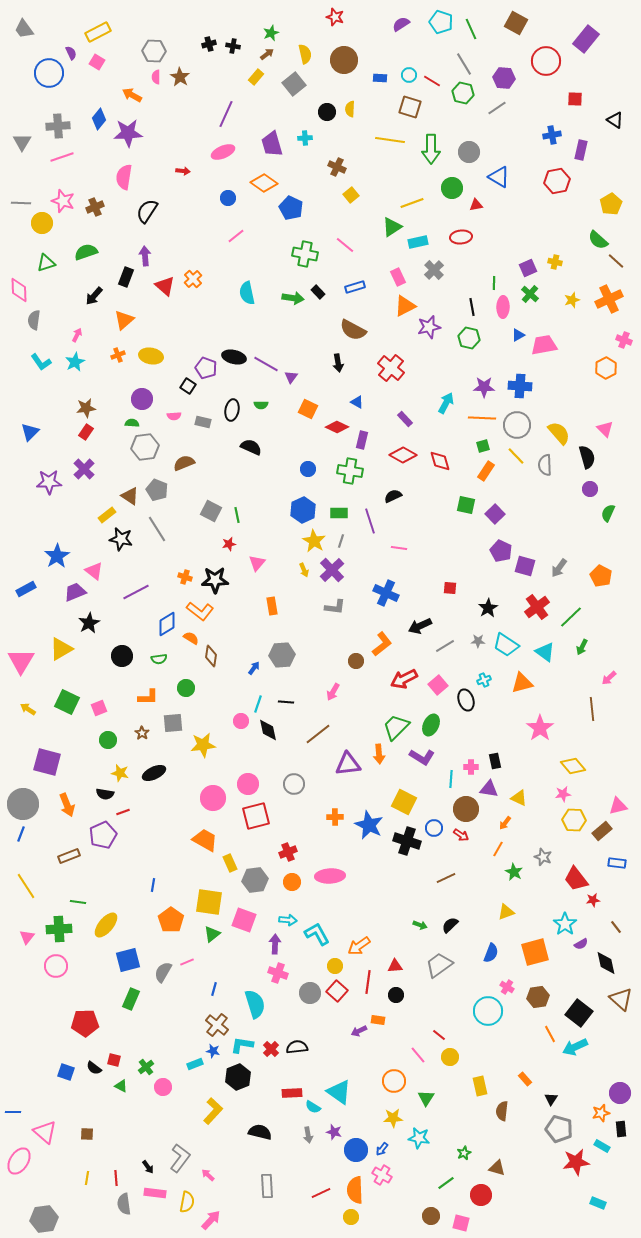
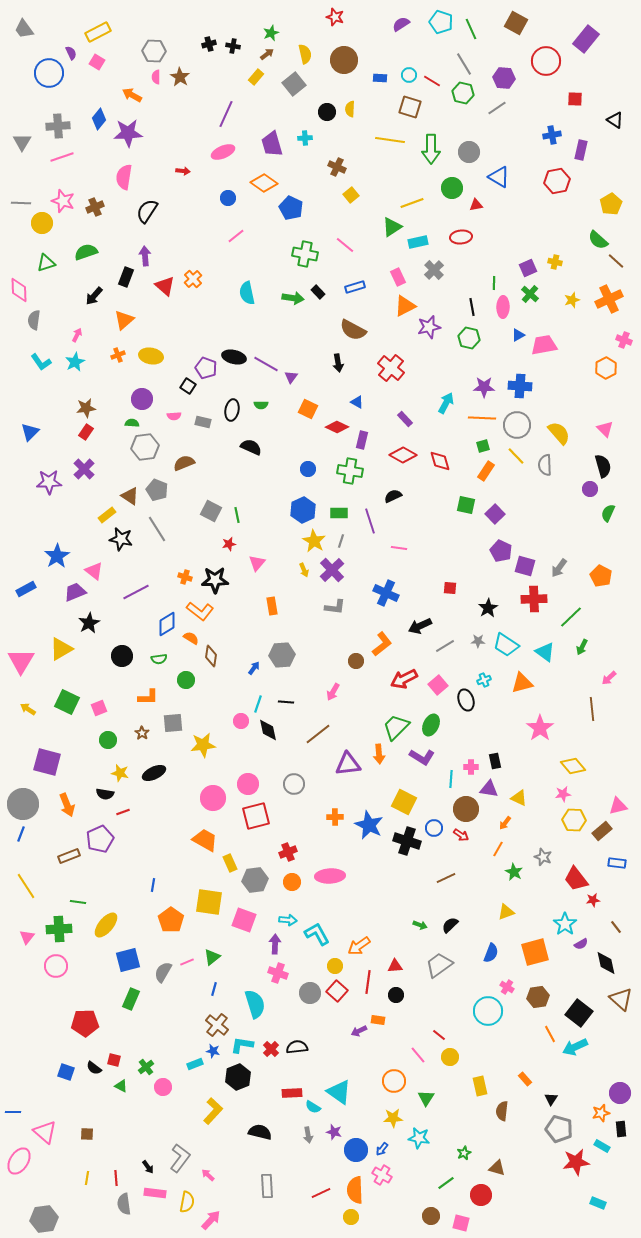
black semicircle at (587, 457): moved 16 px right, 9 px down
red cross at (537, 607): moved 3 px left, 8 px up; rotated 35 degrees clockwise
green circle at (186, 688): moved 8 px up
purple pentagon at (103, 835): moved 3 px left, 4 px down
green triangle at (212, 934): moved 23 px down
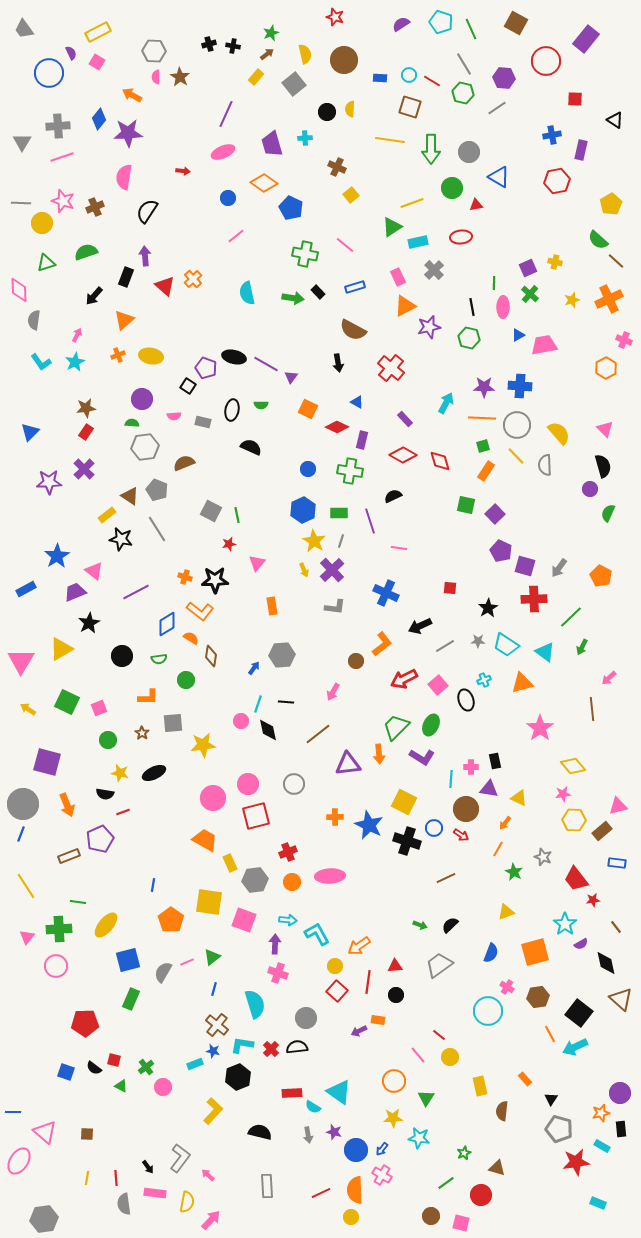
gray circle at (310, 993): moved 4 px left, 25 px down
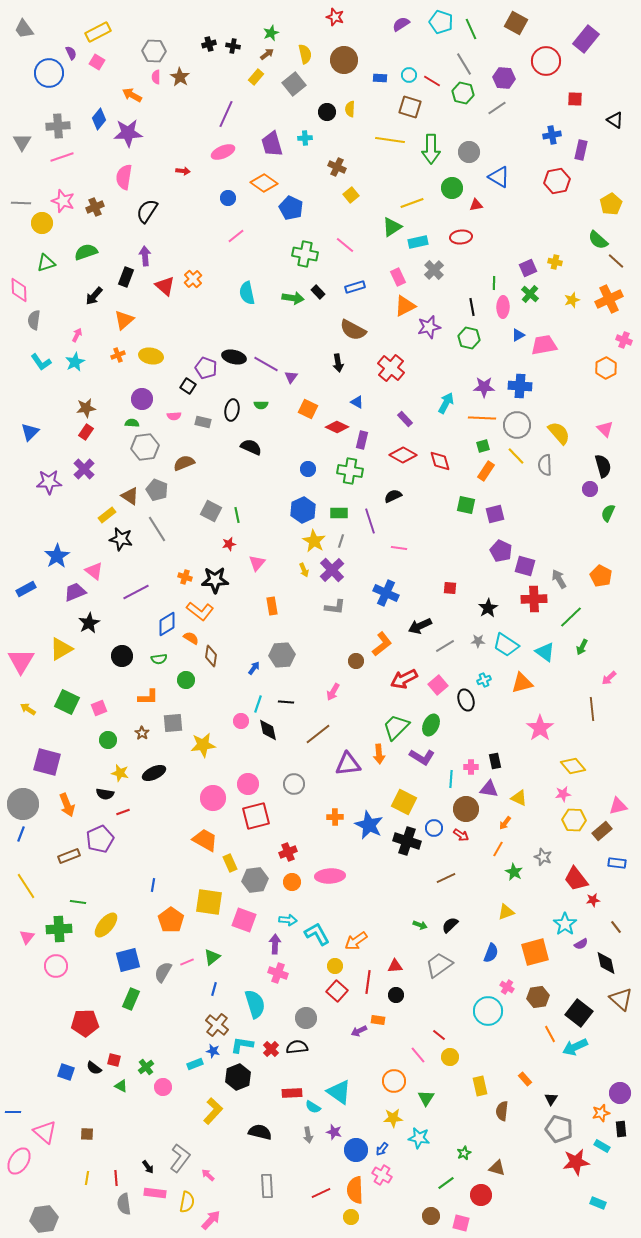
purple square at (495, 514): rotated 30 degrees clockwise
gray arrow at (559, 568): moved 11 px down; rotated 114 degrees clockwise
orange arrow at (359, 946): moved 3 px left, 5 px up
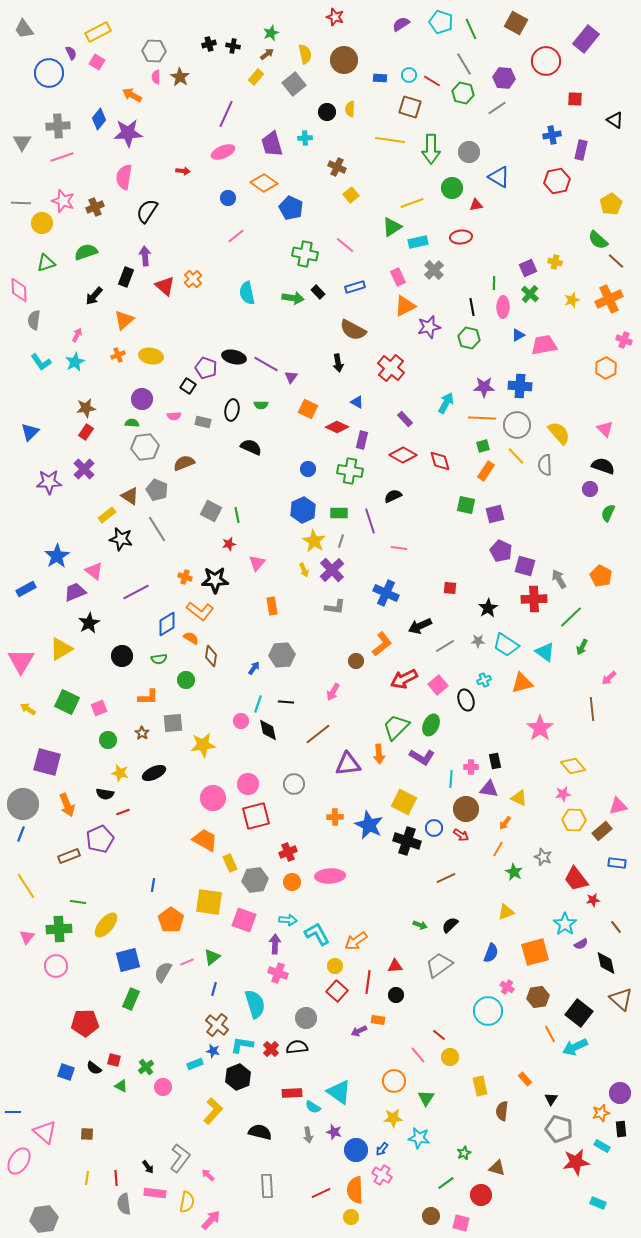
black semicircle at (603, 466): rotated 55 degrees counterclockwise
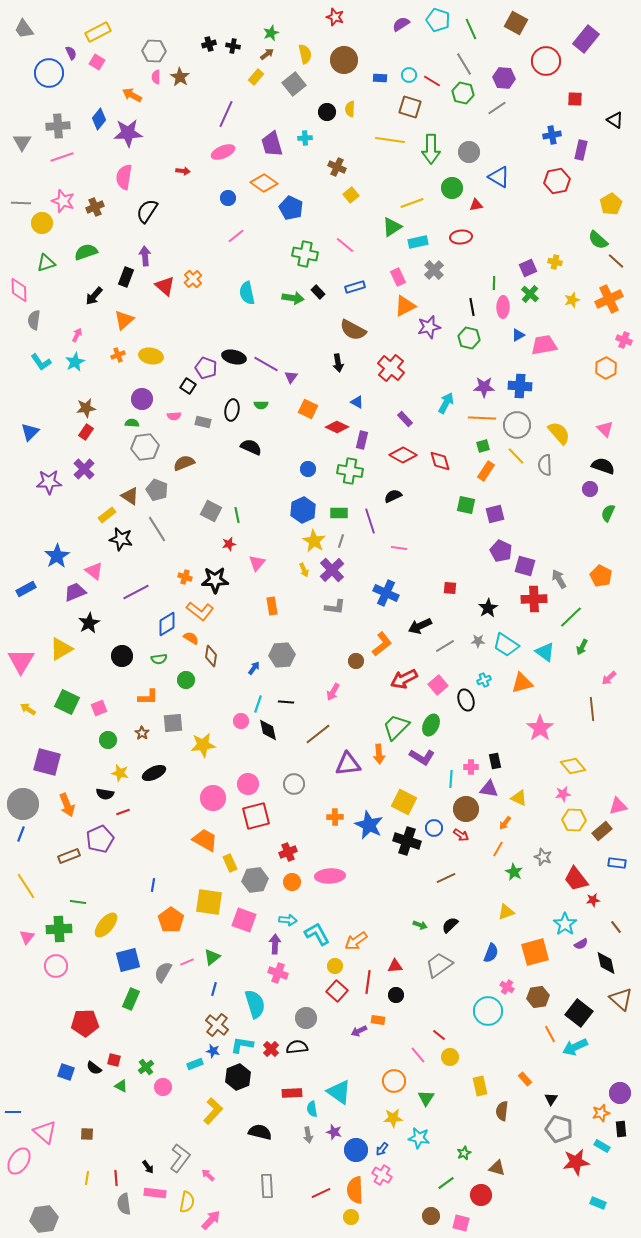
cyan pentagon at (441, 22): moved 3 px left, 2 px up
cyan semicircle at (313, 1107): moved 1 px left, 2 px down; rotated 49 degrees clockwise
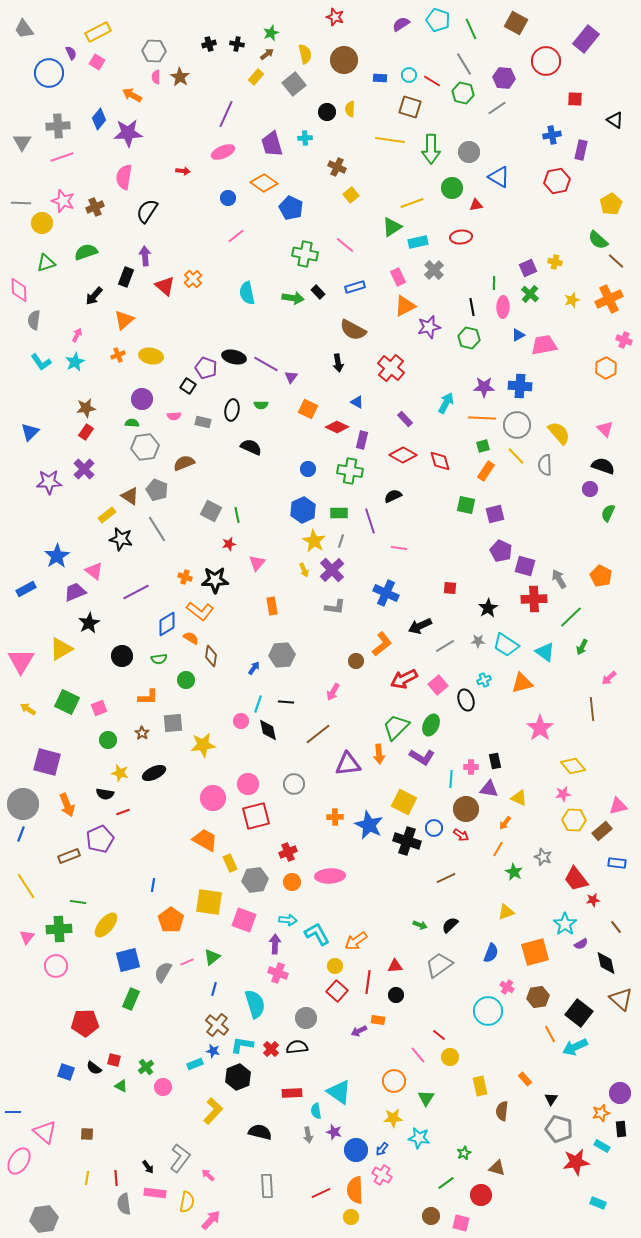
black cross at (233, 46): moved 4 px right, 2 px up
cyan semicircle at (312, 1109): moved 4 px right, 2 px down
